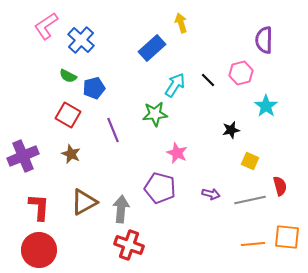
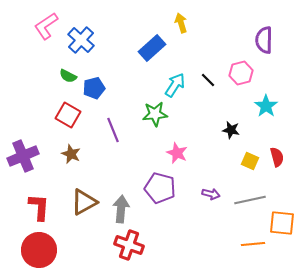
black star: rotated 24 degrees clockwise
red semicircle: moved 3 px left, 29 px up
orange square: moved 5 px left, 14 px up
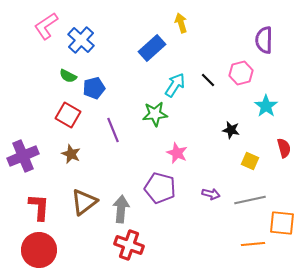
red semicircle: moved 7 px right, 9 px up
brown triangle: rotated 8 degrees counterclockwise
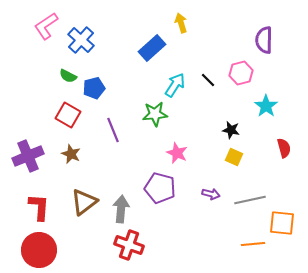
purple cross: moved 5 px right
yellow square: moved 16 px left, 4 px up
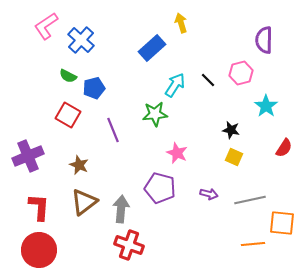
red semicircle: rotated 48 degrees clockwise
brown star: moved 8 px right, 11 px down
purple arrow: moved 2 px left
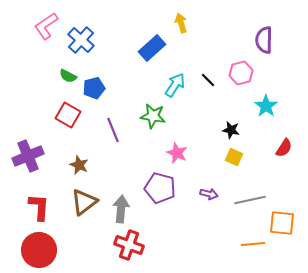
green star: moved 2 px left, 2 px down; rotated 15 degrees clockwise
